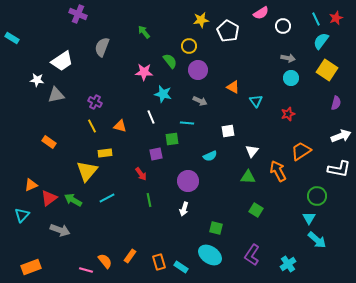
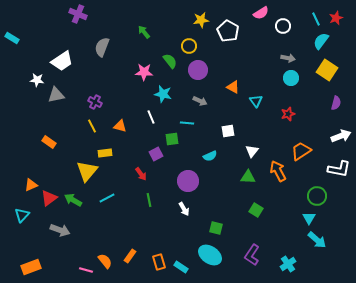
purple square at (156, 154): rotated 16 degrees counterclockwise
white arrow at (184, 209): rotated 48 degrees counterclockwise
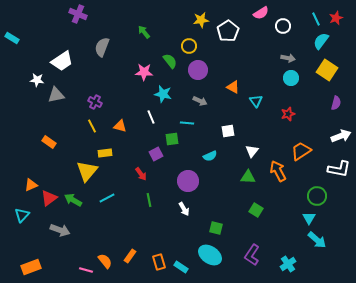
white pentagon at (228, 31): rotated 10 degrees clockwise
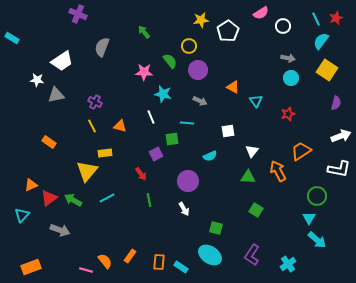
orange rectangle at (159, 262): rotated 21 degrees clockwise
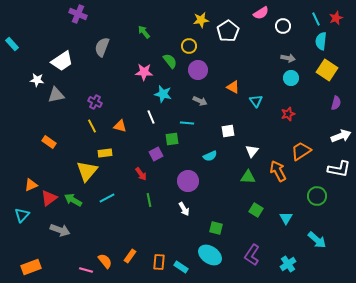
cyan rectangle at (12, 38): moved 6 px down; rotated 16 degrees clockwise
cyan semicircle at (321, 41): rotated 30 degrees counterclockwise
cyan triangle at (309, 218): moved 23 px left
